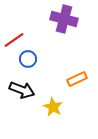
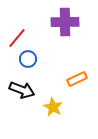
purple cross: moved 1 px right, 3 px down; rotated 16 degrees counterclockwise
red line: moved 3 px right, 2 px up; rotated 15 degrees counterclockwise
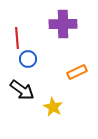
purple cross: moved 2 px left, 2 px down
red line: rotated 45 degrees counterclockwise
orange rectangle: moved 7 px up
black arrow: rotated 15 degrees clockwise
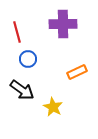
red line: moved 6 px up; rotated 10 degrees counterclockwise
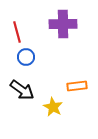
blue circle: moved 2 px left, 2 px up
orange rectangle: moved 14 px down; rotated 18 degrees clockwise
